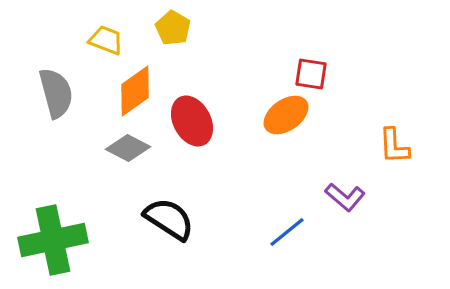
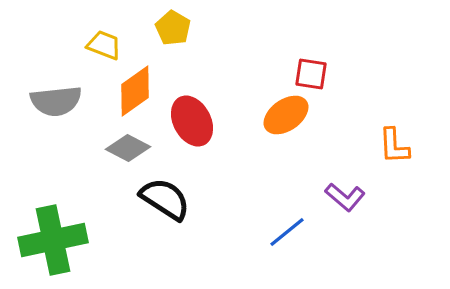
yellow trapezoid: moved 2 px left, 5 px down
gray semicircle: moved 8 px down; rotated 99 degrees clockwise
black semicircle: moved 4 px left, 20 px up
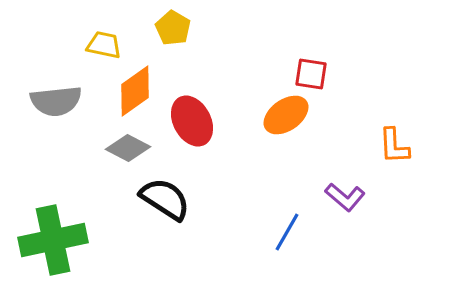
yellow trapezoid: rotated 9 degrees counterclockwise
blue line: rotated 21 degrees counterclockwise
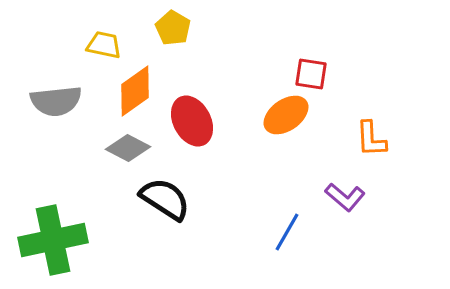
orange L-shape: moved 23 px left, 7 px up
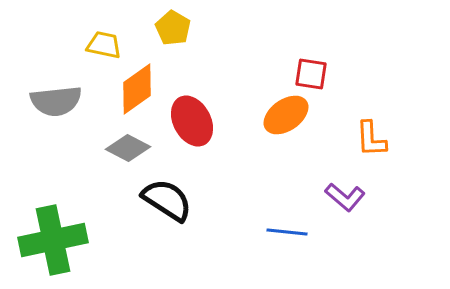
orange diamond: moved 2 px right, 2 px up
black semicircle: moved 2 px right, 1 px down
blue line: rotated 66 degrees clockwise
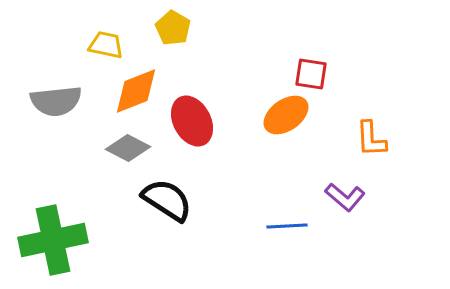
yellow trapezoid: moved 2 px right
orange diamond: moved 1 px left, 2 px down; rotated 14 degrees clockwise
blue line: moved 6 px up; rotated 9 degrees counterclockwise
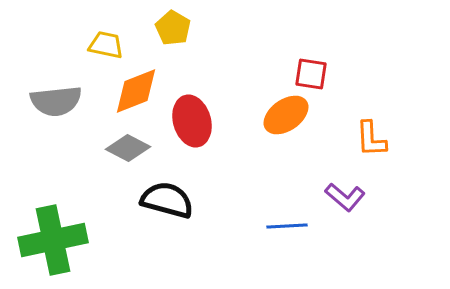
red ellipse: rotated 12 degrees clockwise
black semicircle: rotated 18 degrees counterclockwise
